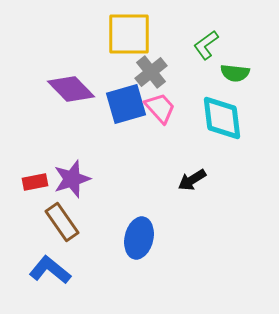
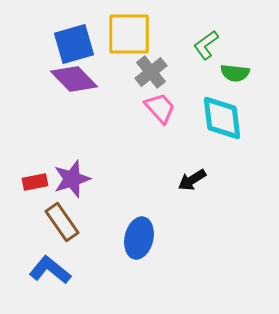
purple diamond: moved 3 px right, 10 px up
blue square: moved 52 px left, 60 px up
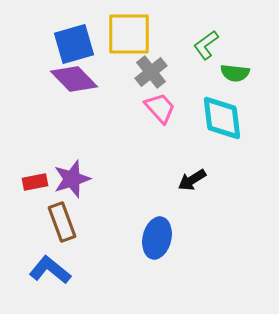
brown rectangle: rotated 15 degrees clockwise
blue ellipse: moved 18 px right
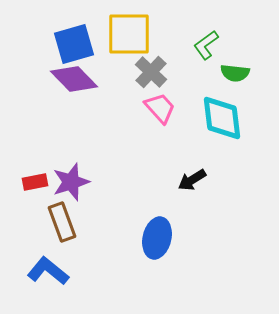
gray cross: rotated 8 degrees counterclockwise
purple star: moved 1 px left, 3 px down
blue L-shape: moved 2 px left, 1 px down
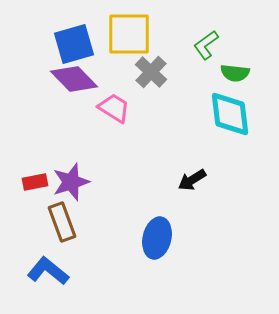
pink trapezoid: moved 46 px left; rotated 16 degrees counterclockwise
cyan diamond: moved 8 px right, 4 px up
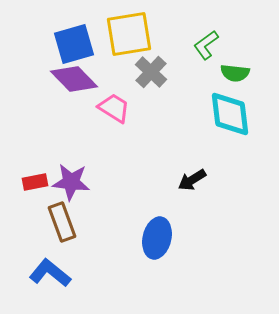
yellow square: rotated 9 degrees counterclockwise
purple star: rotated 24 degrees clockwise
blue L-shape: moved 2 px right, 2 px down
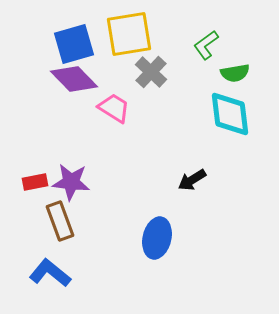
green semicircle: rotated 16 degrees counterclockwise
brown rectangle: moved 2 px left, 1 px up
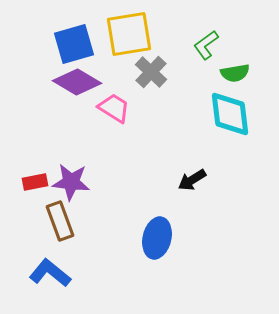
purple diamond: moved 3 px right, 3 px down; rotated 15 degrees counterclockwise
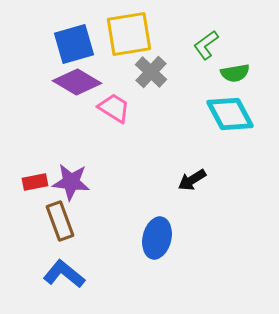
cyan diamond: rotated 21 degrees counterclockwise
blue L-shape: moved 14 px right, 1 px down
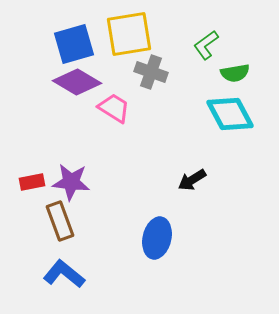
gray cross: rotated 24 degrees counterclockwise
red rectangle: moved 3 px left
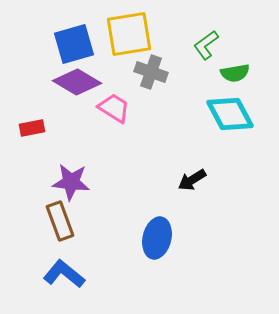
red rectangle: moved 54 px up
